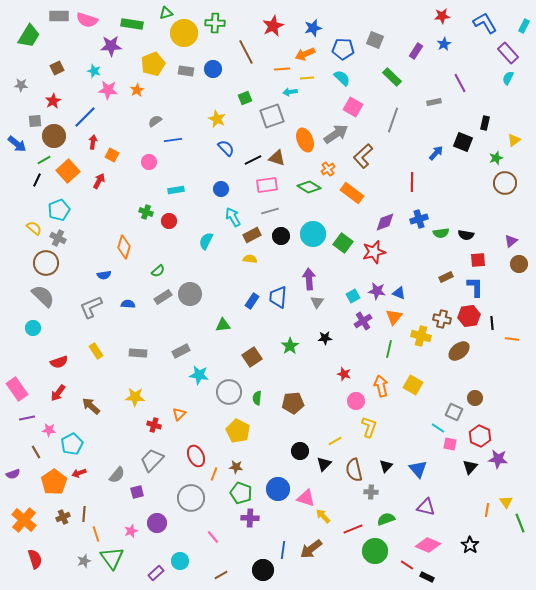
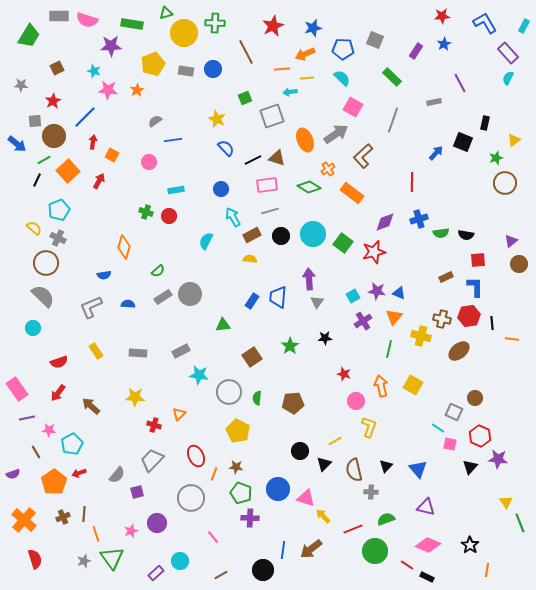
red circle at (169, 221): moved 5 px up
orange line at (487, 510): moved 60 px down
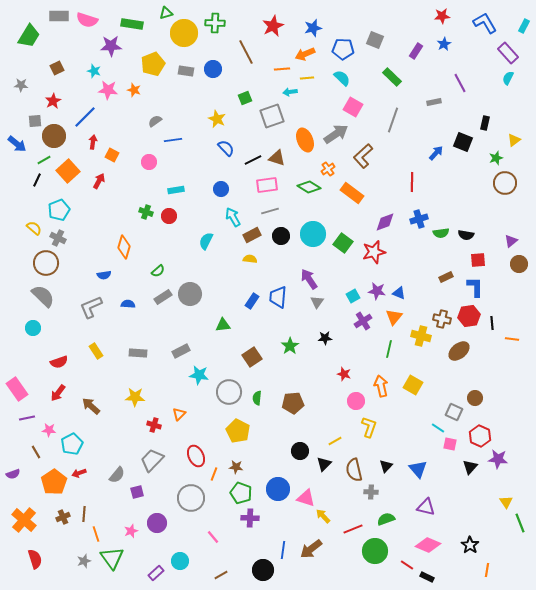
orange star at (137, 90): moved 3 px left; rotated 24 degrees counterclockwise
purple arrow at (309, 279): rotated 30 degrees counterclockwise
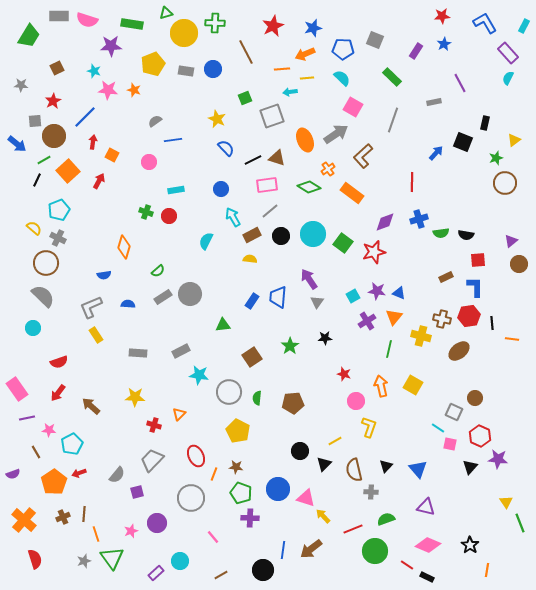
gray line at (270, 211): rotated 24 degrees counterclockwise
purple cross at (363, 321): moved 4 px right
yellow rectangle at (96, 351): moved 16 px up
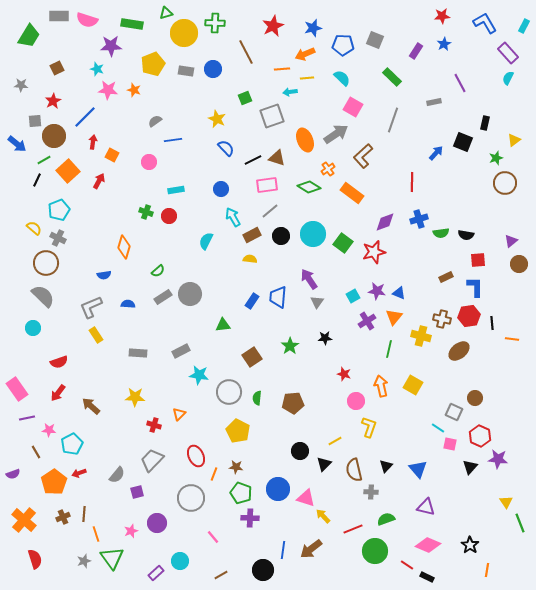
blue pentagon at (343, 49): moved 4 px up
cyan star at (94, 71): moved 3 px right, 2 px up
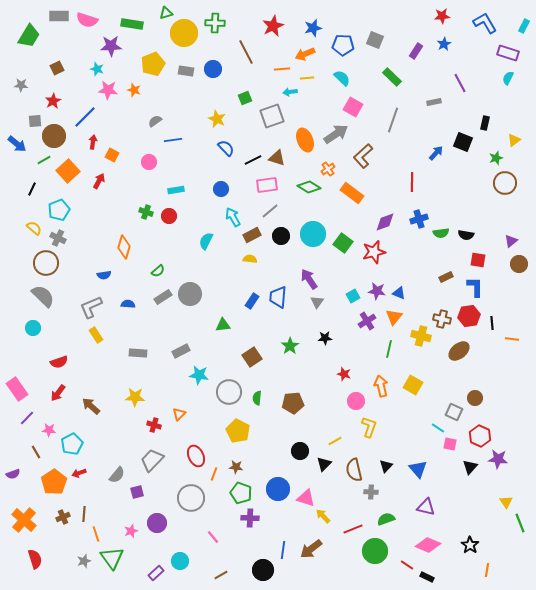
purple rectangle at (508, 53): rotated 30 degrees counterclockwise
black line at (37, 180): moved 5 px left, 9 px down
red square at (478, 260): rotated 14 degrees clockwise
purple line at (27, 418): rotated 35 degrees counterclockwise
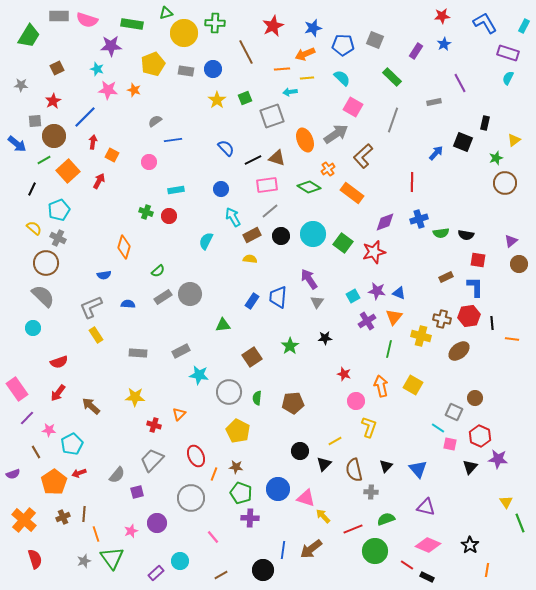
yellow star at (217, 119): moved 19 px up; rotated 12 degrees clockwise
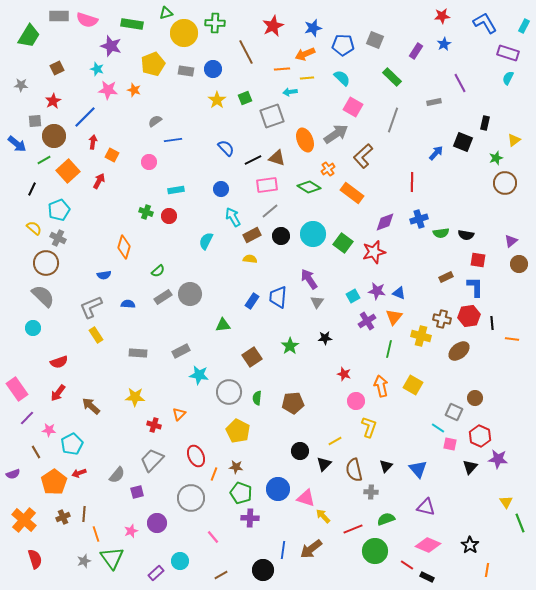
purple star at (111, 46): rotated 20 degrees clockwise
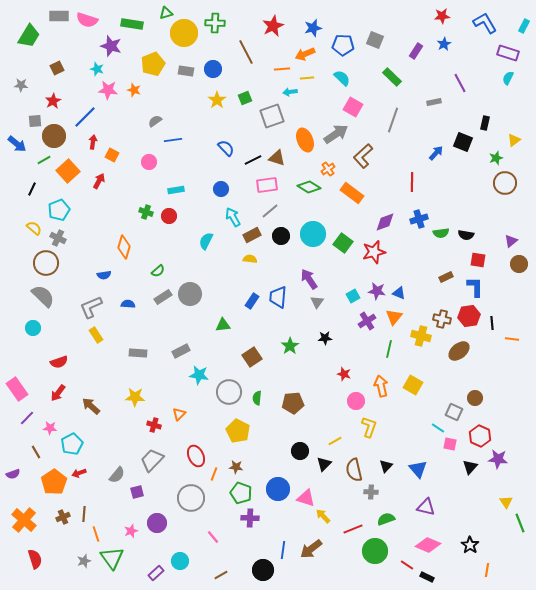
pink star at (49, 430): moved 1 px right, 2 px up
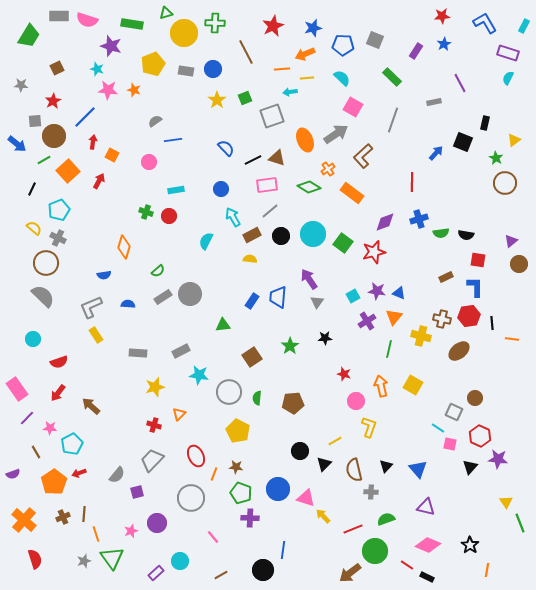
green star at (496, 158): rotated 24 degrees counterclockwise
cyan circle at (33, 328): moved 11 px down
yellow star at (135, 397): moved 20 px right, 10 px up; rotated 18 degrees counterclockwise
brown arrow at (311, 549): moved 39 px right, 24 px down
